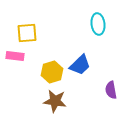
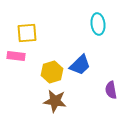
pink rectangle: moved 1 px right
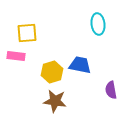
blue trapezoid: rotated 125 degrees counterclockwise
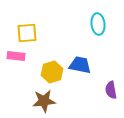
brown star: moved 11 px left; rotated 15 degrees counterclockwise
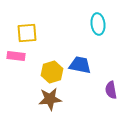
brown star: moved 6 px right, 2 px up
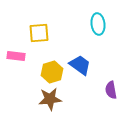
yellow square: moved 12 px right
blue trapezoid: rotated 25 degrees clockwise
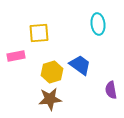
pink rectangle: rotated 18 degrees counterclockwise
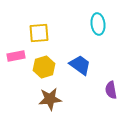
yellow hexagon: moved 8 px left, 5 px up
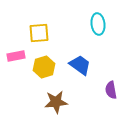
brown star: moved 6 px right, 3 px down
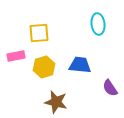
blue trapezoid: rotated 30 degrees counterclockwise
purple semicircle: moved 1 px left, 2 px up; rotated 24 degrees counterclockwise
brown star: rotated 20 degrees clockwise
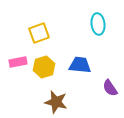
yellow square: rotated 15 degrees counterclockwise
pink rectangle: moved 2 px right, 6 px down
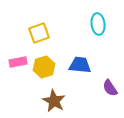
brown star: moved 2 px left, 1 px up; rotated 15 degrees clockwise
